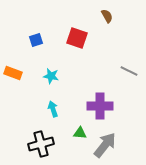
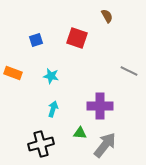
cyan arrow: rotated 35 degrees clockwise
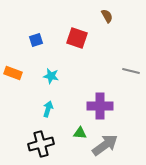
gray line: moved 2 px right; rotated 12 degrees counterclockwise
cyan arrow: moved 5 px left
gray arrow: rotated 16 degrees clockwise
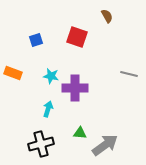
red square: moved 1 px up
gray line: moved 2 px left, 3 px down
purple cross: moved 25 px left, 18 px up
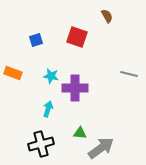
gray arrow: moved 4 px left, 3 px down
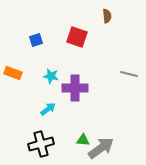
brown semicircle: rotated 24 degrees clockwise
cyan arrow: rotated 35 degrees clockwise
green triangle: moved 3 px right, 7 px down
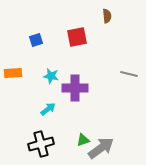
red square: rotated 30 degrees counterclockwise
orange rectangle: rotated 24 degrees counterclockwise
green triangle: rotated 24 degrees counterclockwise
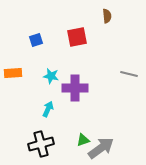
cyan arrow: rotated 28 degrees counterclockwise
